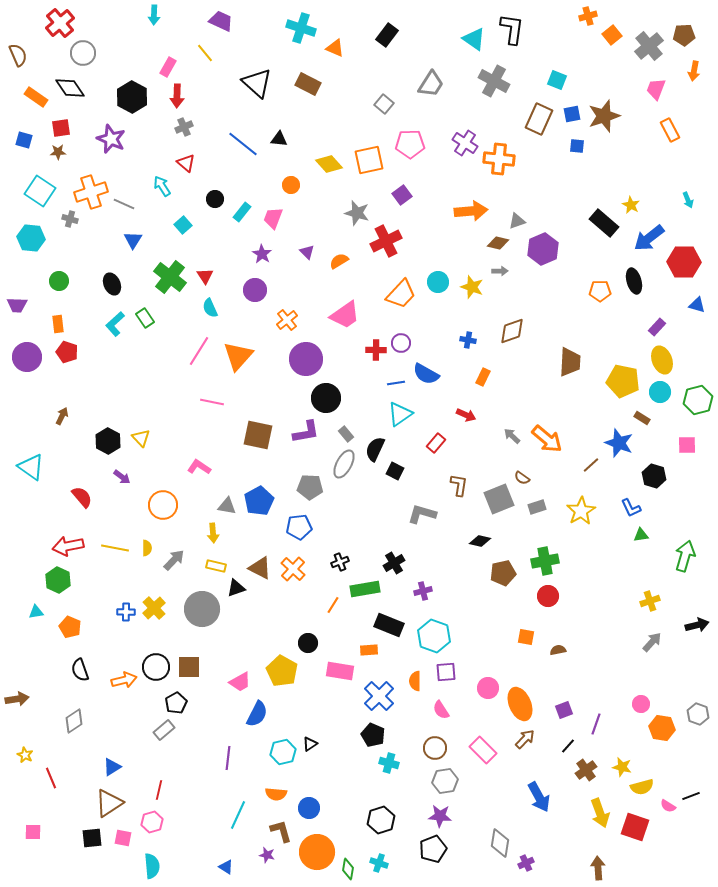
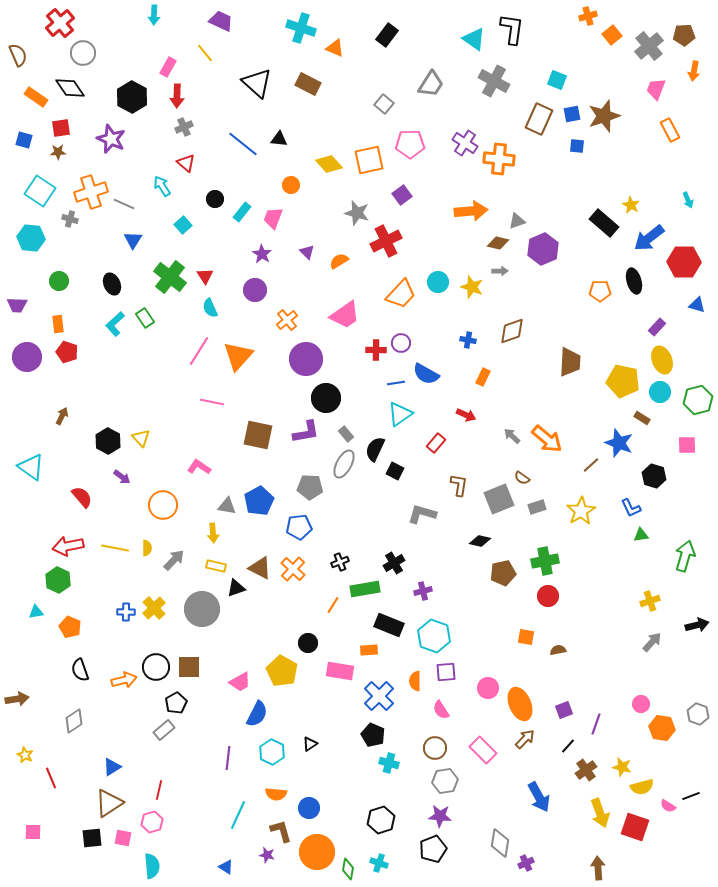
cyan hexagon at (283, 752): moved 11 px left; rotated 20 degrees counterclockwise
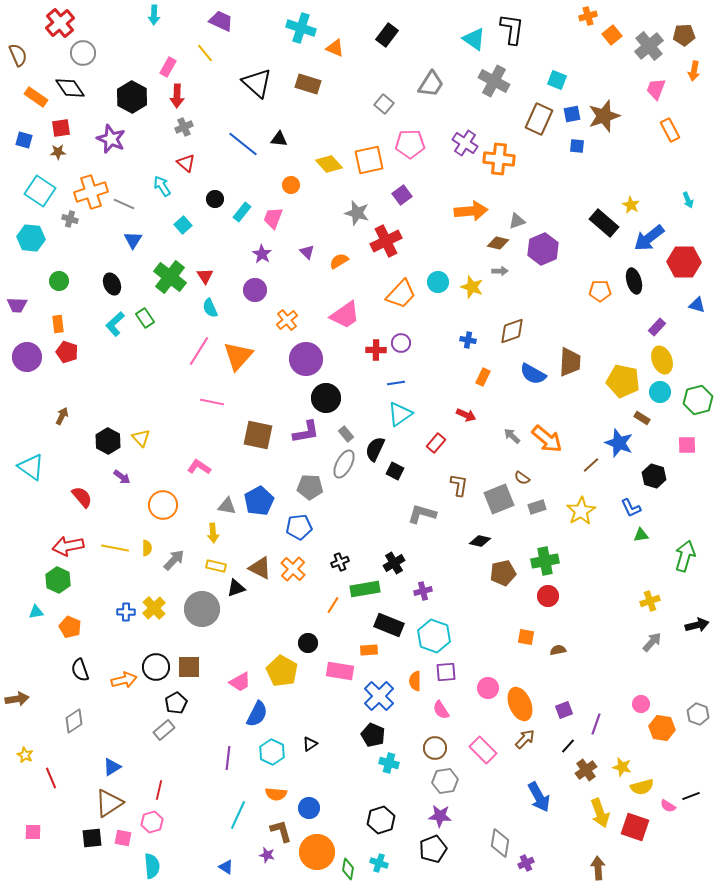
brown rectangle at (308, 84): rotated 10 degrees counterclockwise
blue semicircle at (426, 374): moved 107 px right
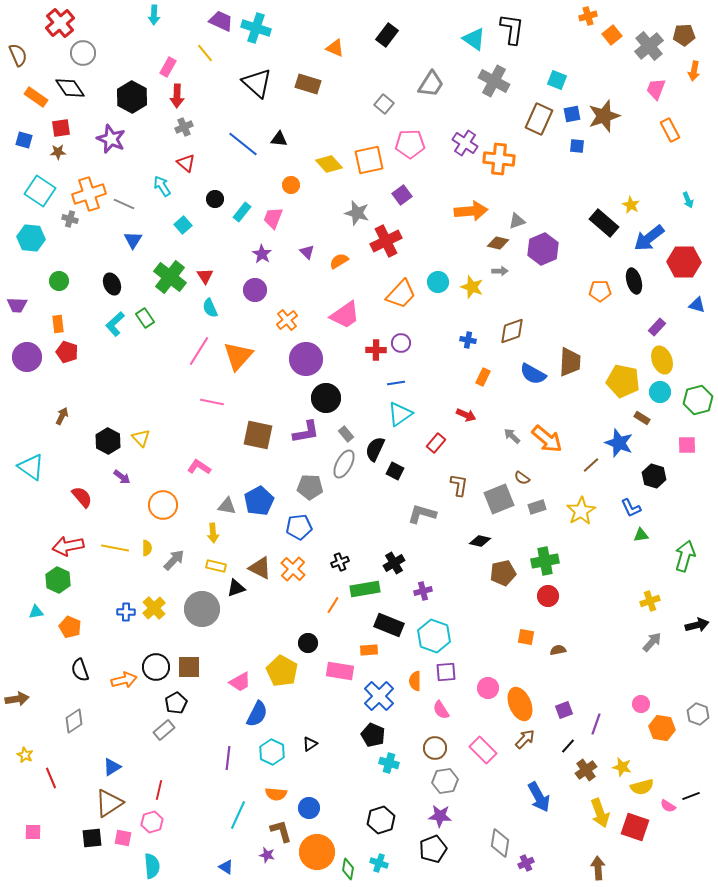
cyan cross at (301, 28): moved 45 px left
orange cross at (91, 192): moved 2 px left, 2 px down
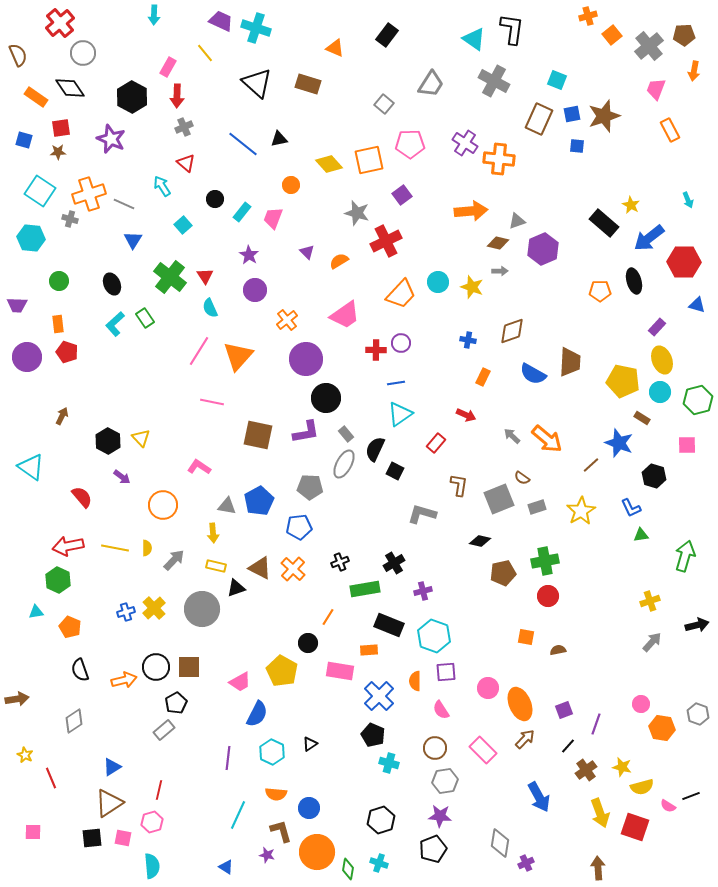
black triangle at (279, 139): rotated 18 degrees counterclockwise
purple star at (262, 254): moved 13 px left, 1 px down
orange line at (333, 605): moved 5 px left, 12 px down
blue cross at (126, 612): rotated 18 degrees counterclockwise
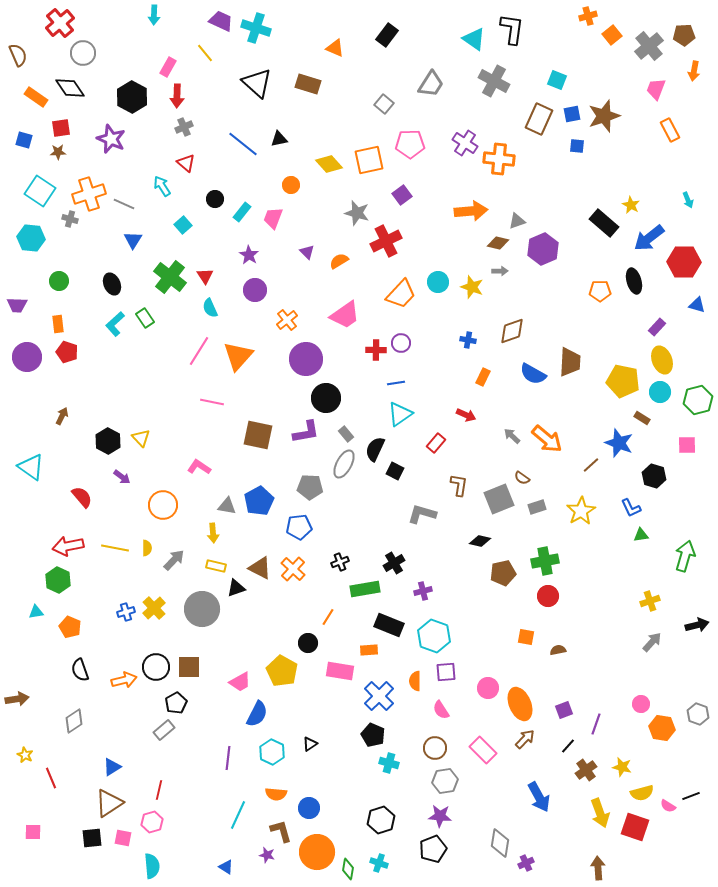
yellow semicircle at (642, 787): moved 6 px down
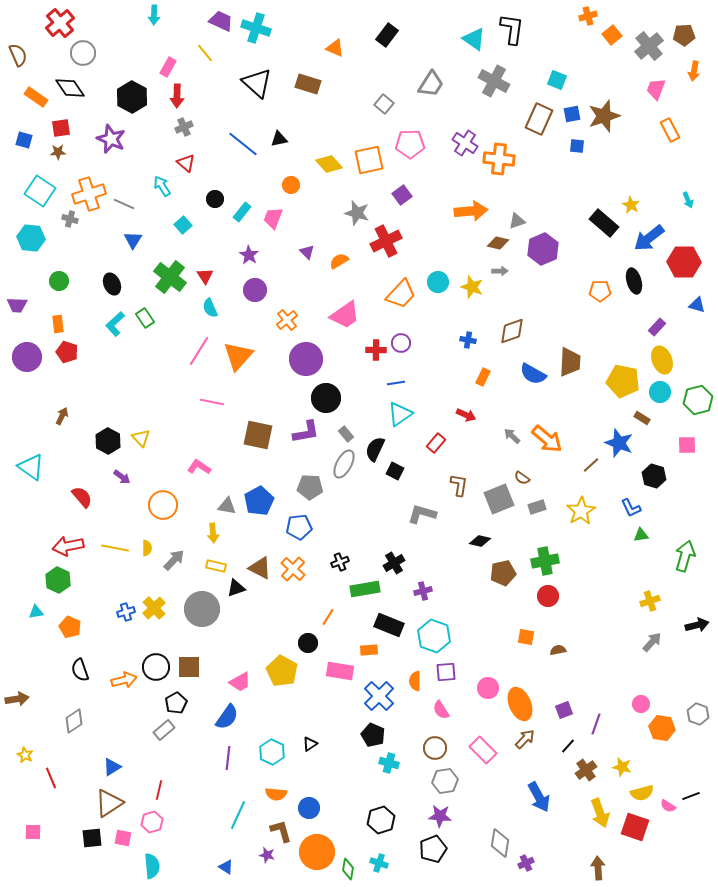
blue semicircle at (257, 714): moved 30 px left, 3 px down; rotated 8 degrees clockwise
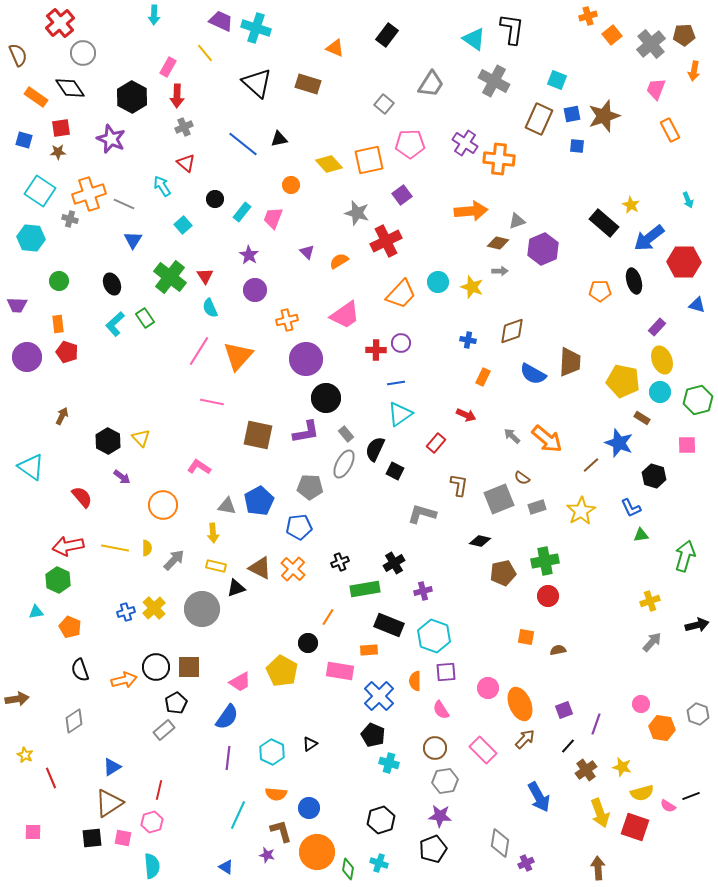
gray cross at (649, 46): moved 2 px right, 2 px up
orange cross at (287, 320): rotated 25 degrees clockwise
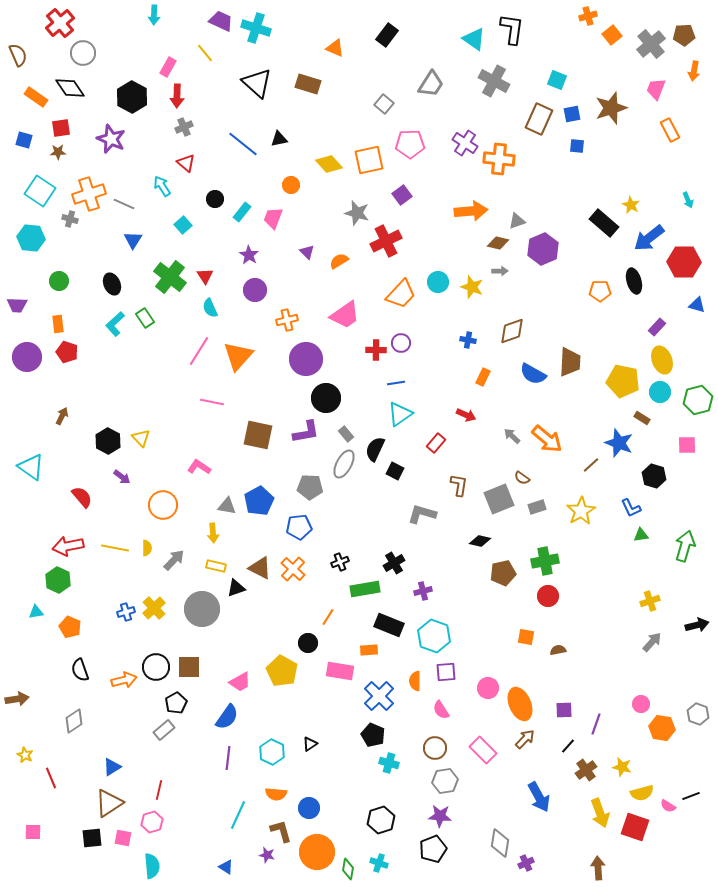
brown star at (604, 116): moved 7 px right, 8 px up
green arrow at (685, 556): moved 10 px up
purple square at (564, 710): rotated 18 degrees clockwise
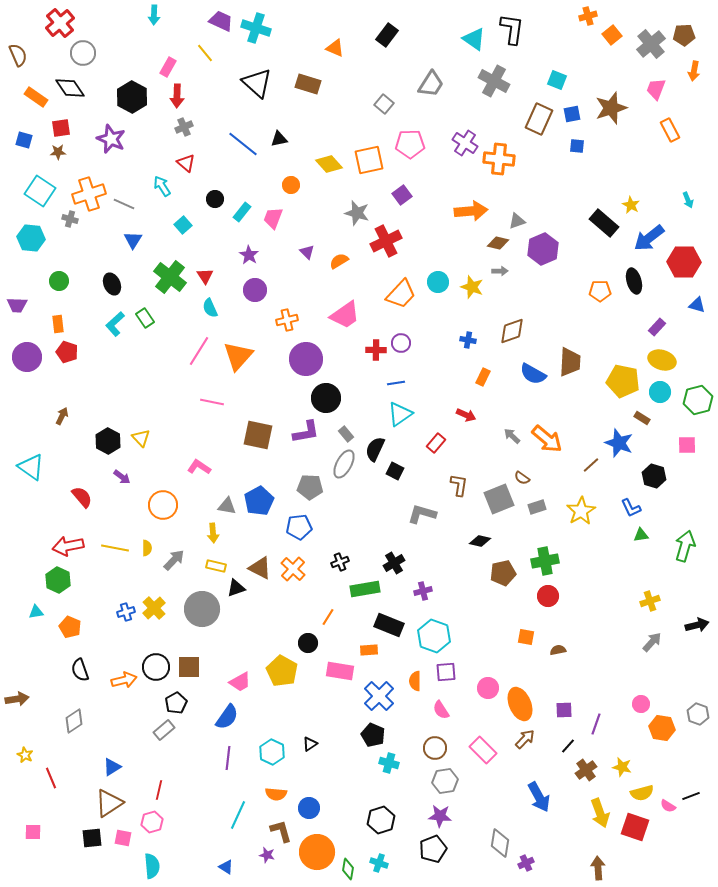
yellow ellipse at (662, 360): rotated 52 degrees counterclockwise
